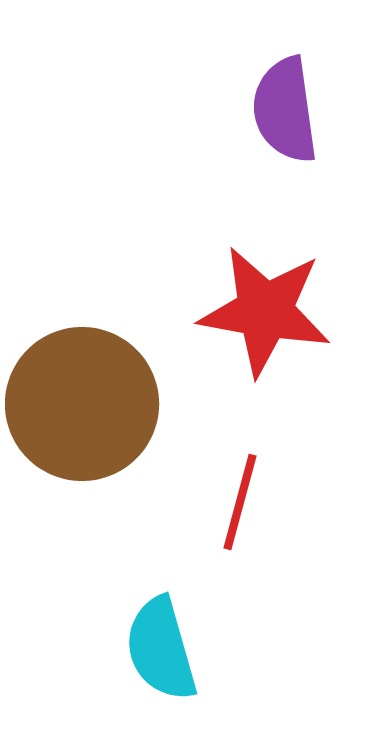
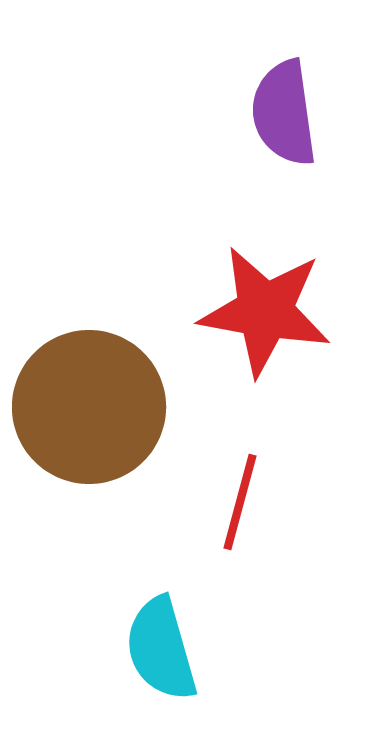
purple semicircle: moved 1 px left, 3 px down
brown circle: moved 7 px right, 3 px down
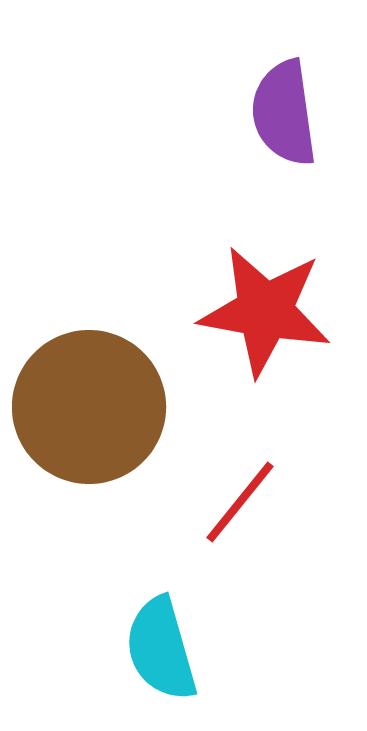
red line: rotated 24 degrees clockwise
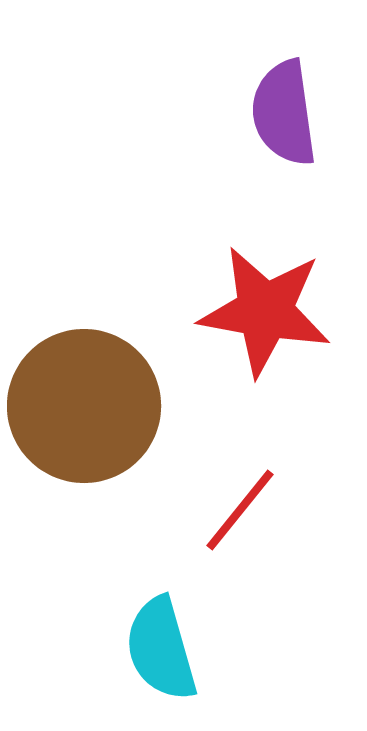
brown circle: moved 5 px left, 1 px up
red line: moved 8 px down
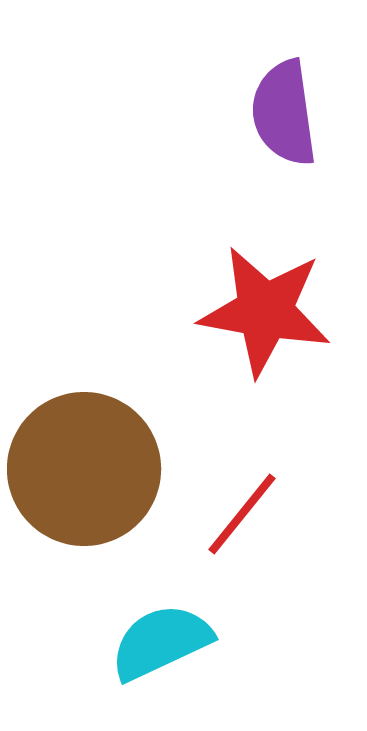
brown circle: moved 63 px down
red line: moved 2 px right, 4 px down
cyan semicircle: moved 7 px up; rotated 81 degrees clockwise
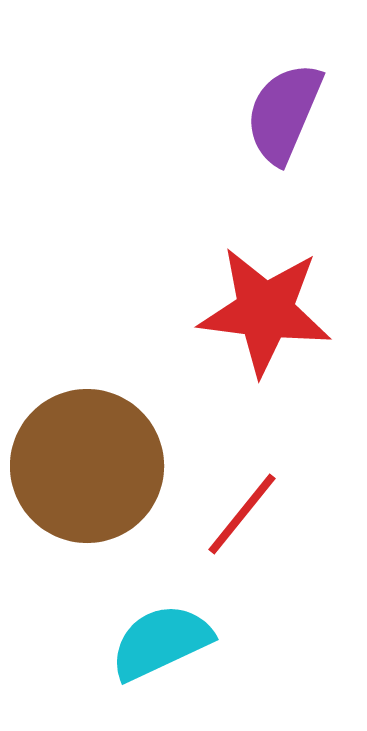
purple semicircle: rotated 31 degrees clockwise
red star: rotated 3 degrees counterclockwise
brown circle: moved 3 px right, 3 px up
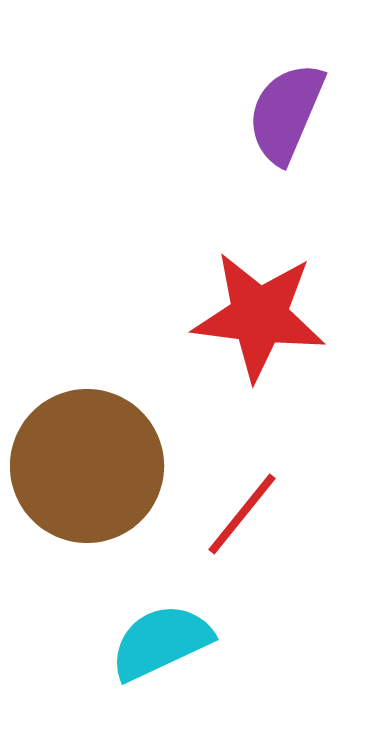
purple semicircle: moved 2 px right
red star: moved 6 px left, 5 px down
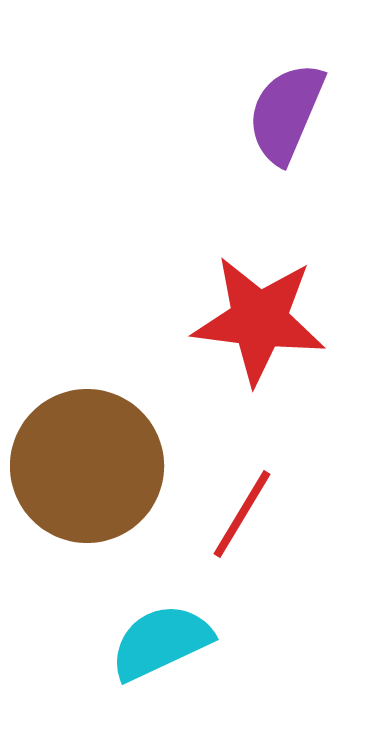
red star: moved 4 px down
red line: rotated 8 degrees counterclockwise
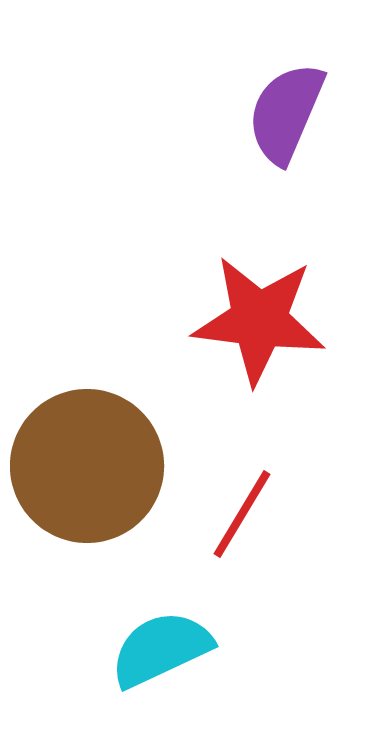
cyan semicircle: moved 7 px down
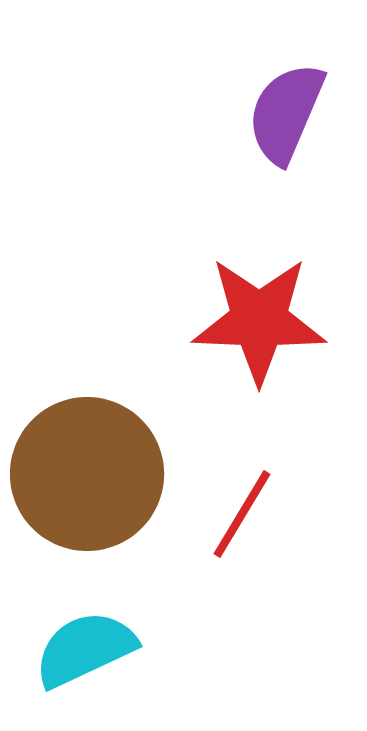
red star: rotated 5 degrees counterclockwise
brown circle: moved 8 px down
cyan semicircle: moved 76 px left
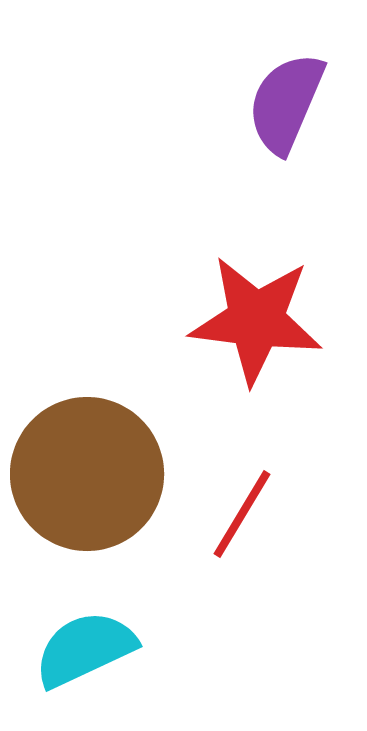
purple semicircle: moved 10 px up
red star: moved 3 px left; rotated 5 degrees clockwise
